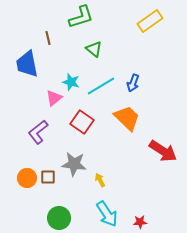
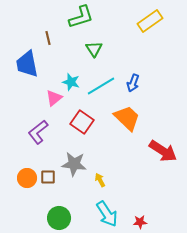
green triangle: rotated 18 degrees clockwise
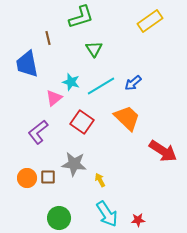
blue arrow: rotated 30 degrees clockwise
red star: moved 2 px left, 2 px up
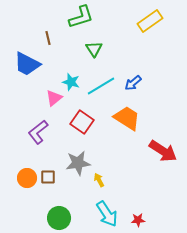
blue trapezoid: rotated 52 degrees counterclockwise
orange trapezoid: rotated 12 degrees counterclockwise
gray star: moved 4 px right, 1 px up; rotated 15 degrees counterclockwise
yellow arrow: moved 1 px left
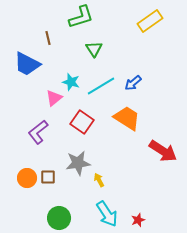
red star: rotated 16 degrees counterclockwise
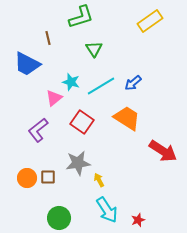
purple L-shape: moved 2 px up
cyan arrow: moved 4 px up
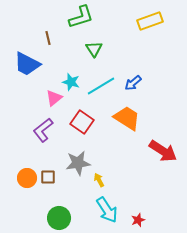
yellow rectangle: rotated 15 degrees clockwise
purple L-shape: moved 5 px right
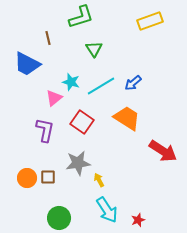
purple L-shape: moved 2 px right; rotated 140 degrees clockwise
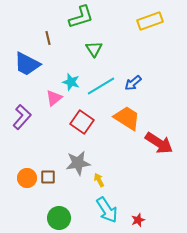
purple L-shape: moved 23 px left, 13 px up; rotated 30 degrees clockwise
red arrow: moved 4 px left, 8 px up
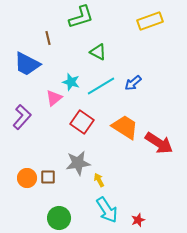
green triangle: moved 4 px right, 3 px down; rotated 30 degrees counterclockwise
orange trapezoid: moved 2 px left, 9 px down
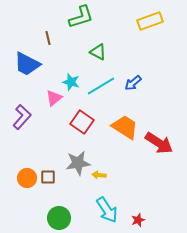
yellow arrow: moved 5 px up; rotated 56 degrees counterclockwise
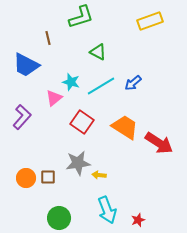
blue trapezoid: moved 1 px left, 1 px down
orange circle: moved 1 px left
cyan arrow: rotated 12 degrees clockwise
